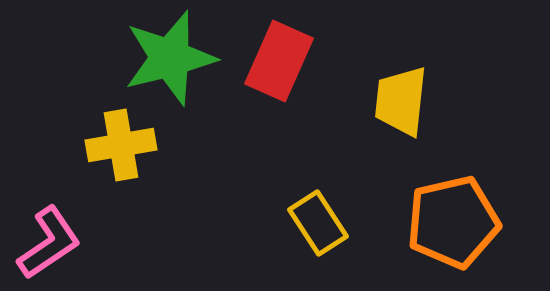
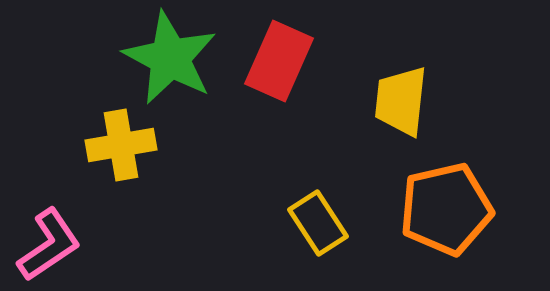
green star: rotated 30 degrees counterclockwise
orange pentagon: moved 7 px left, 13 px up
pink L-shape: moved 2 px down
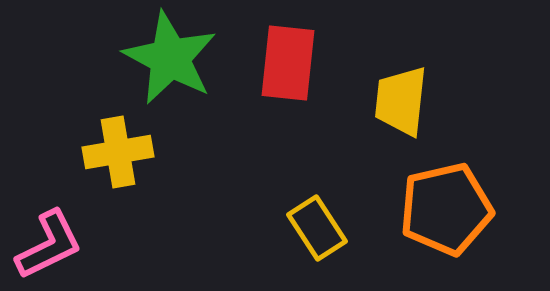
red rectangle: moved 9 px right, 2 px down; rotated 18 degrees counterclockwise
yellow cross: moved 3 px left, 7 px down
yellow rectangle: moved 1 px left, 5 px down
pink L-shape: rotated 8 degrees clockwise
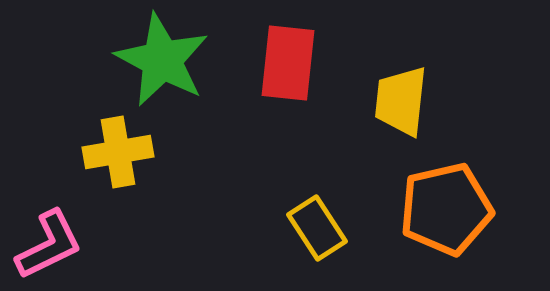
green star: moved 8 px left, 2 px down
